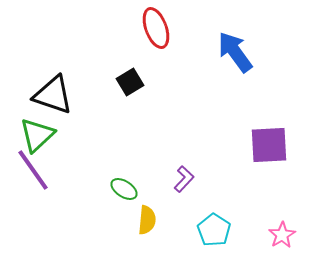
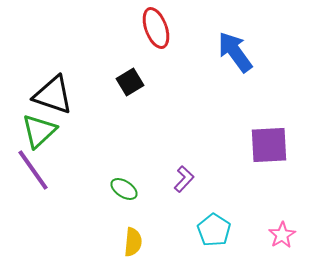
green triangle: moved 2 px right, 4 px up
yellow semicircle: moved 14 px left, 22 px down
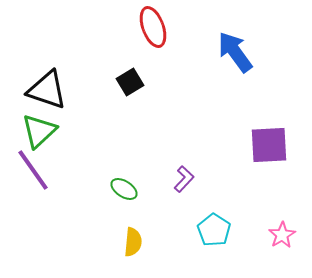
red ellipse: moved 3 px left, 1 px up
black triangle: moved 6 px left, 5 px up
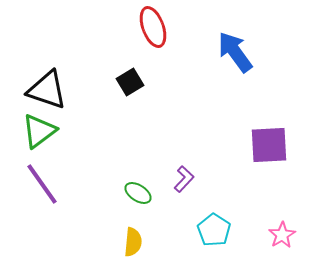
green triangle: rotated 6 degrees clockwise
purple line: moved 9 px right, 14 px down
green ellipse: moved 14 px right, 4 px down
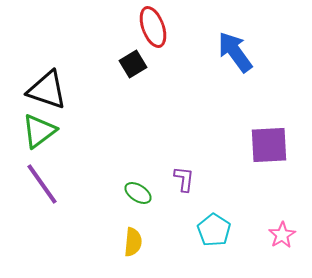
black square: moved 3 px right, 18 px up
purple L-shape: rotated 36 degrees counterclockwise
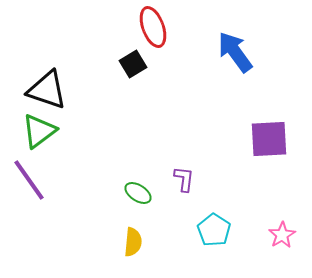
purple square: moved 6 px up
purple line: moved 13 px left, 4 px up
